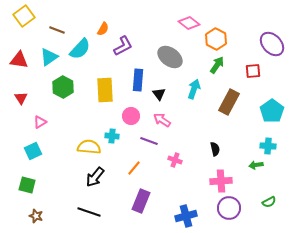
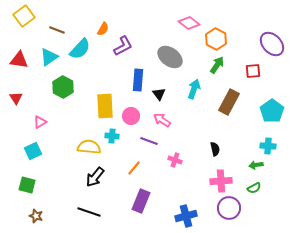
yellow rectangle at (105, 90): moved 16 px down
red triangle at (21, 98): moved 5 px left
green semicircle at (269, 202): moved 15 px left, 14 px up
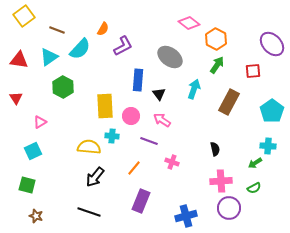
pink cross at (175, 160): moved 3 px left, 2 px down
green arrow at (256, 165): moved 1 px left, 2 px up; rotated 24 degrees counterclockwise
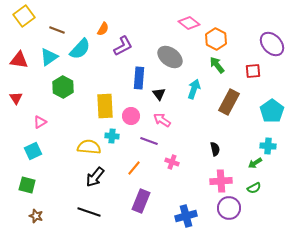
green arrow at (217, 65): rotated 72 degrees counterclockwise
blue rectangle at (138, 80): moved 1 px right, 2 px up
